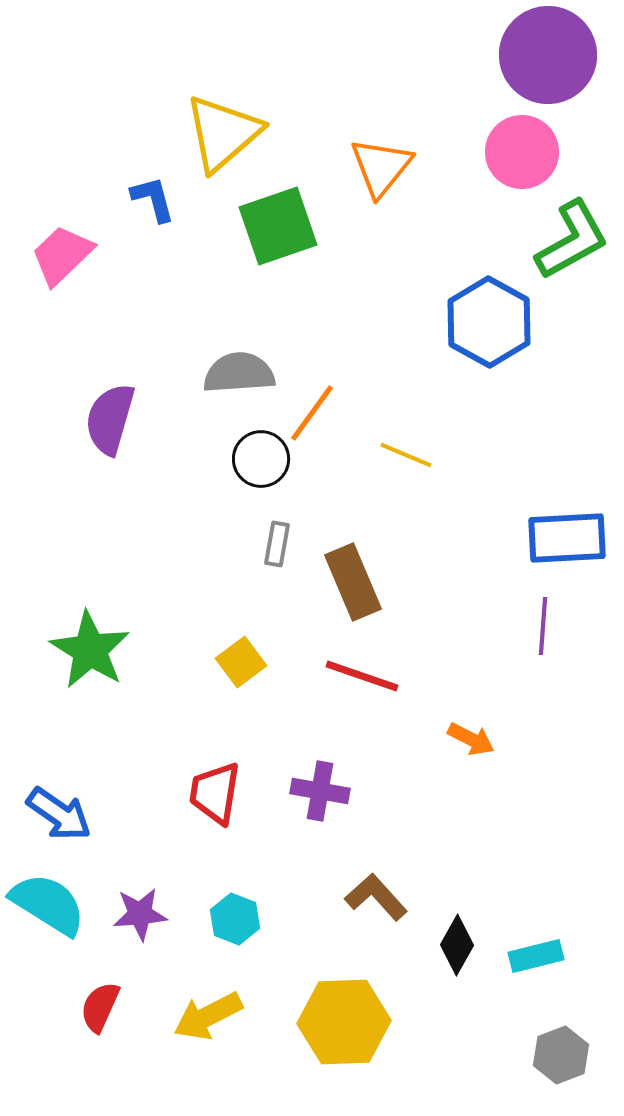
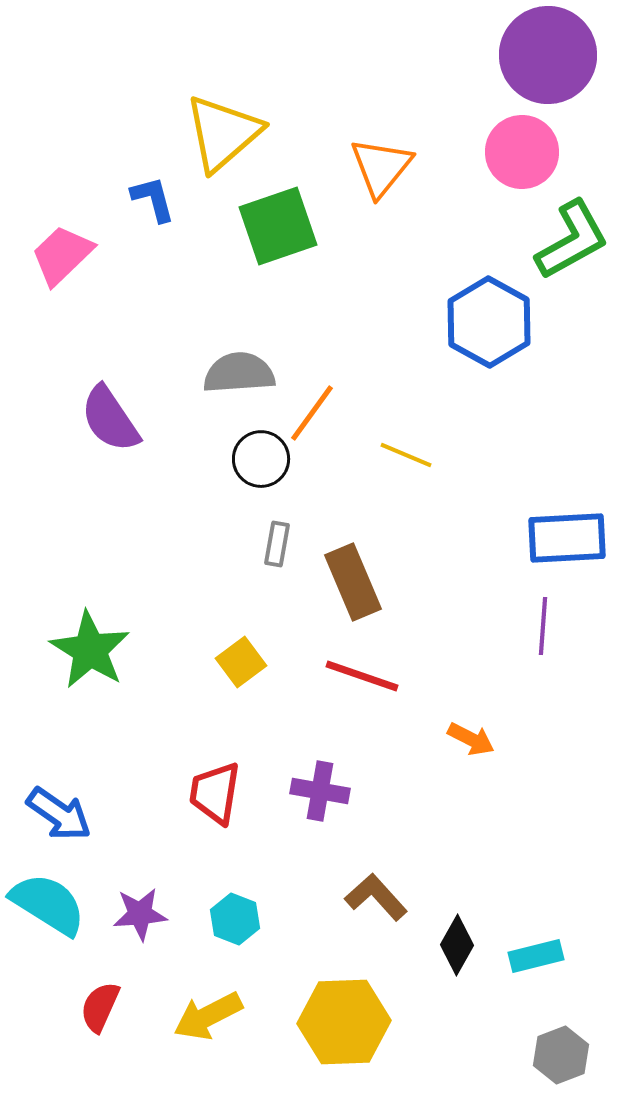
purple semicircle: rotated 50 degrees counterclockwise
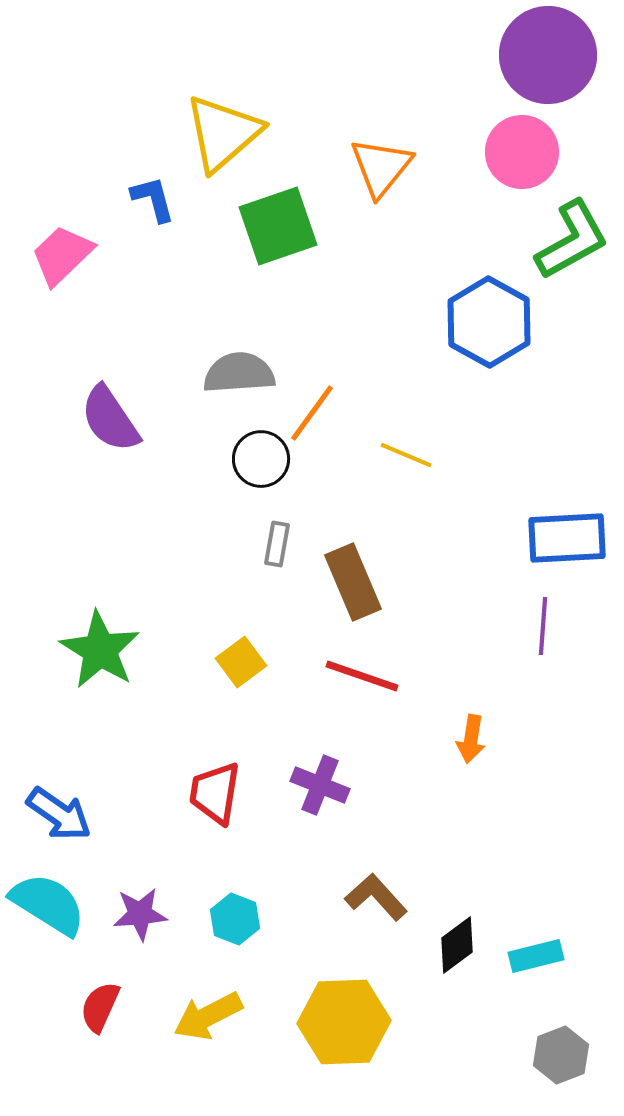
green star: moved 10 px right
orange arrow: rotated 72 degrees clockwise
purple cross: moved 6 px up; rotated 12 degrees clockwise
black diamond: rotated 24 degrees clockwise
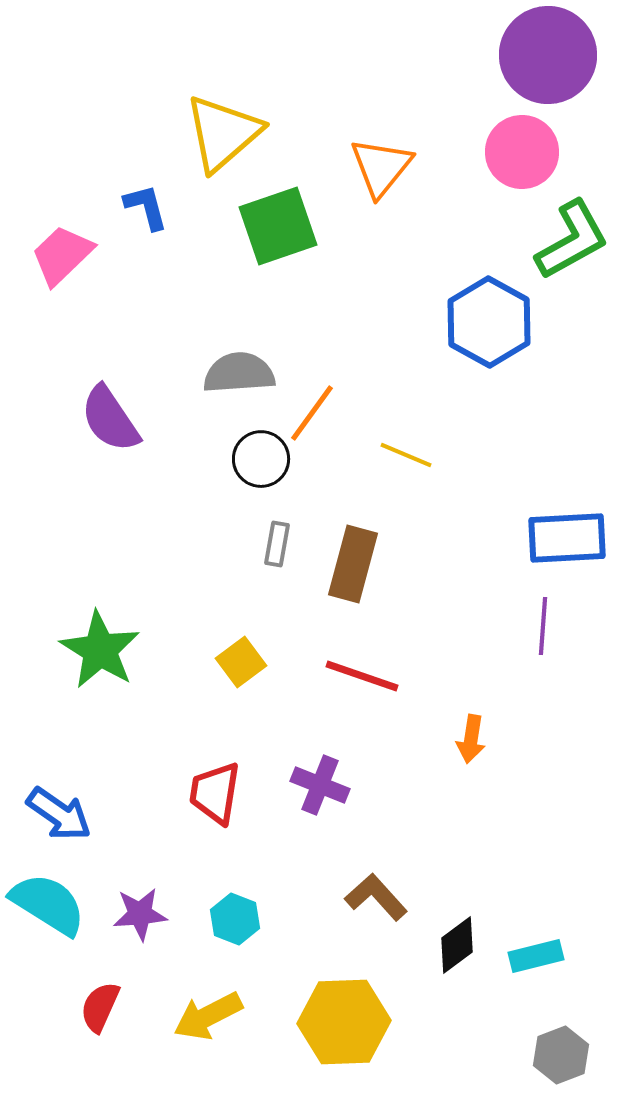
blue L-shape: moved 7 px left, 8 px down
brown rectangle: moved 18 px up; rotated 38 degrees clockwise
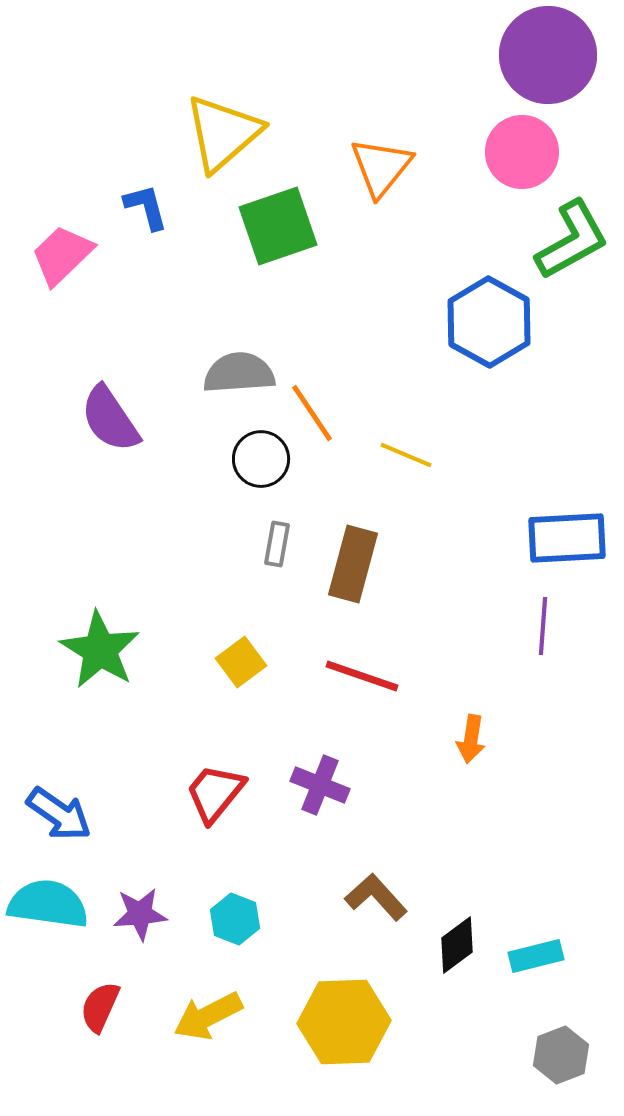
orange line: rotated 70 degrees counterclockwise
red trapezoid: rotated 30 degrees clockwise
cyan semicircle: rotated 24 degrees counterclockwise
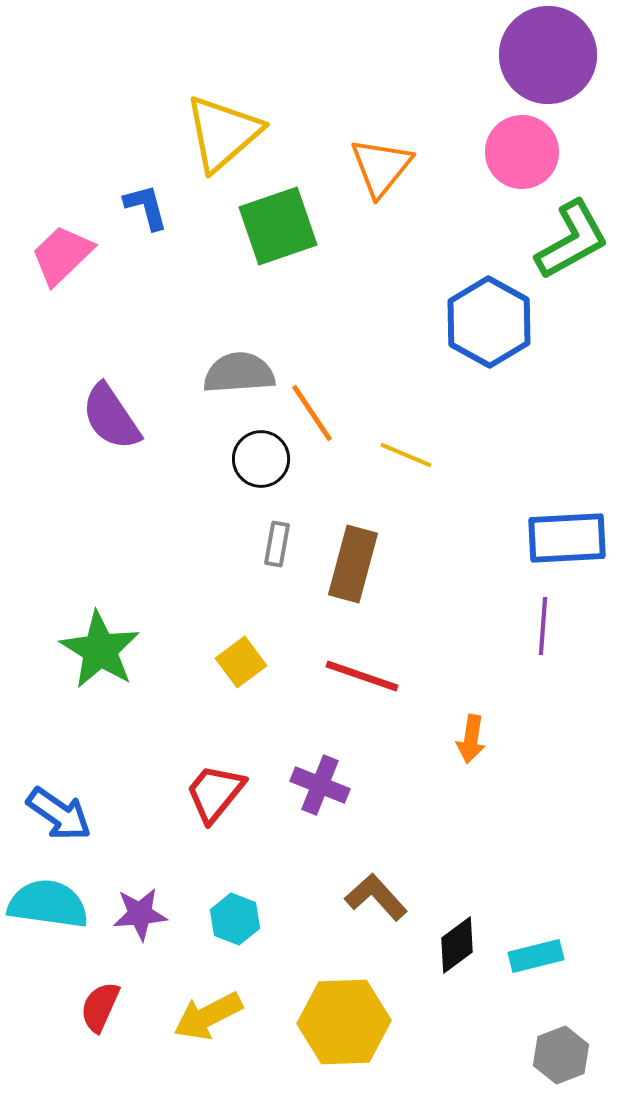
purple semicircle: moved 1 px right, 2 px up
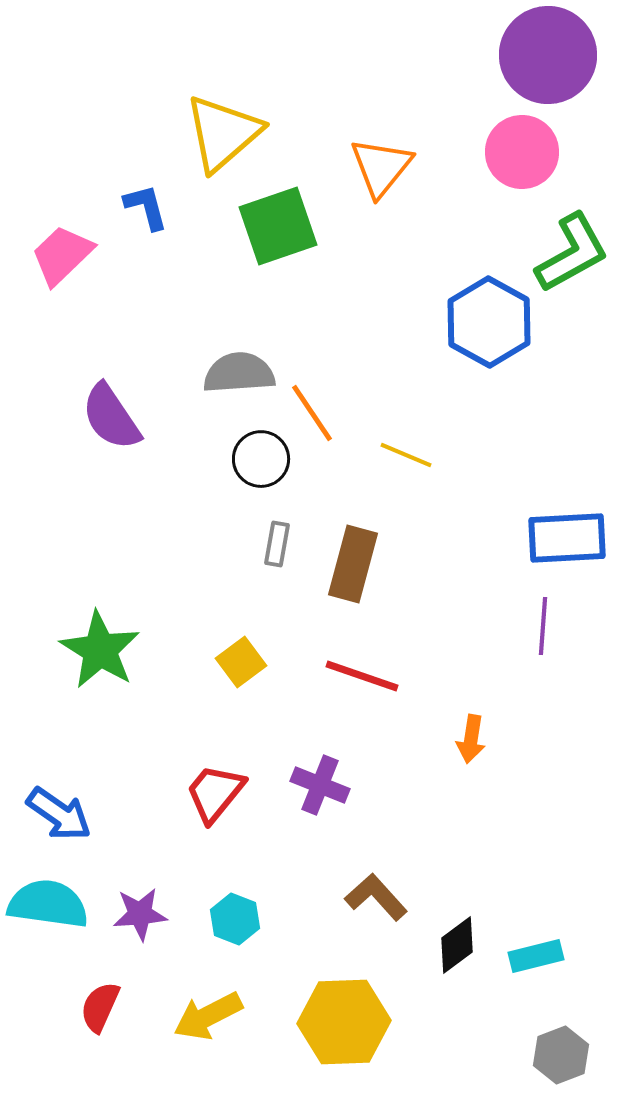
green L-shape: moved 13 px down
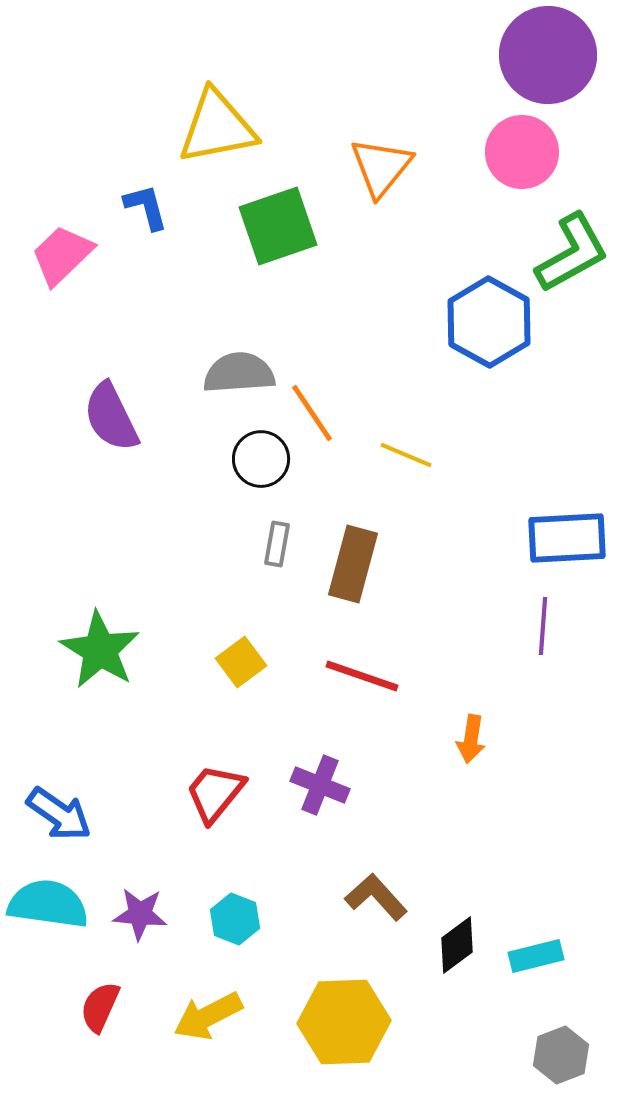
yellow triangle: moved 6 px left, 6 px up; rotated 30 degrees clockwise
purple semicircle: rotated 8 degrees clockwise
purple star: rotated 10 degrees clockwise
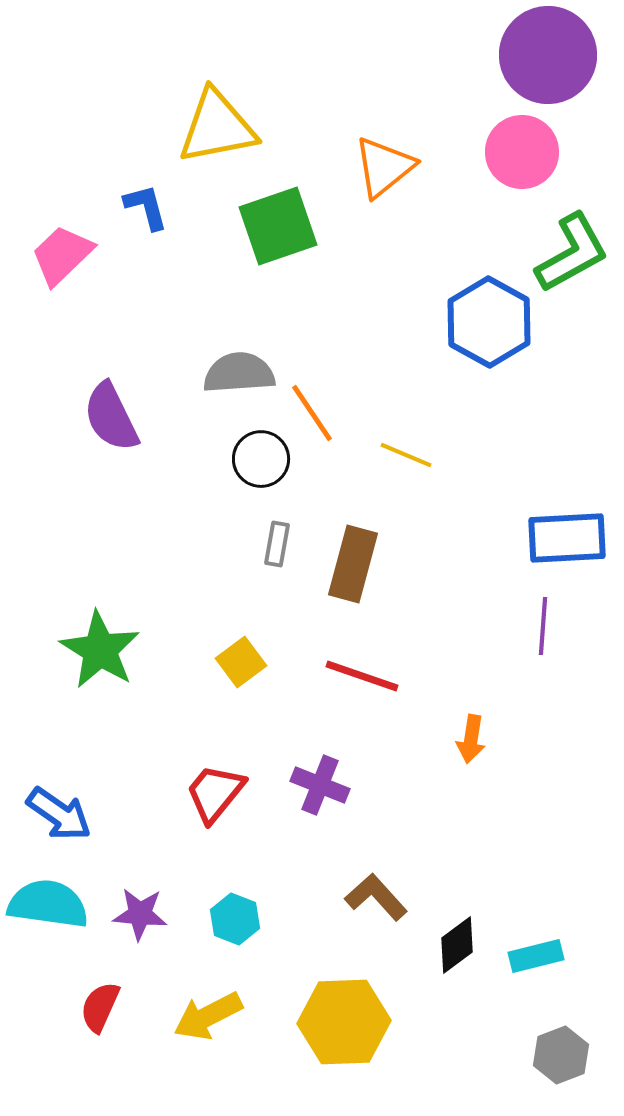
orange triangle: moved 3 px right; rotated 12 degrees clockwise
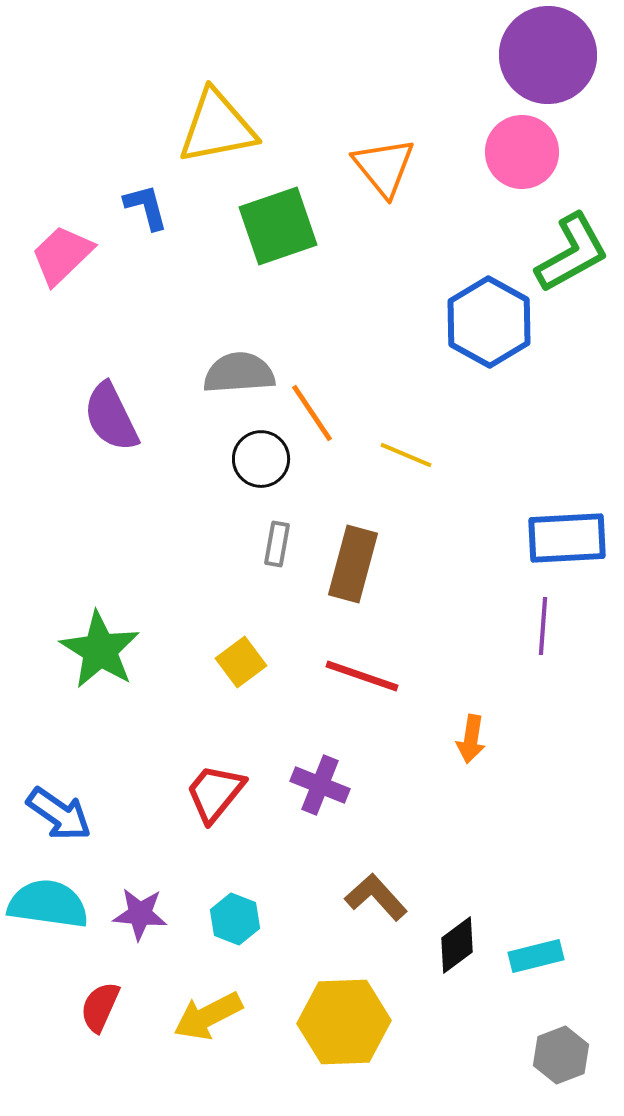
orange triangle: rotated 30 degrees counterclockwise
